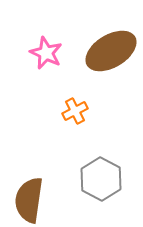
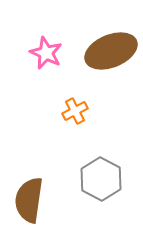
brown ellipse: rotated 9 degrees clockwise
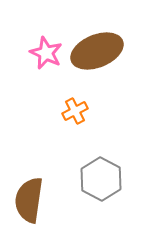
brown ellipse: moved 14 px left
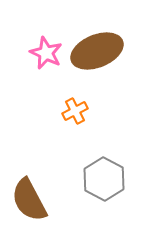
gray hexagon: moved 3 px right
brown semicircle: rotated 36 degrees counterclockwise
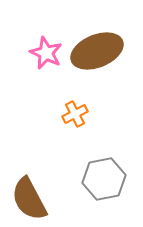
orange cross: moved 3 px down
gray hexagon: rotated 21 degrees clockwise
brown semicircle: moved 1 px up
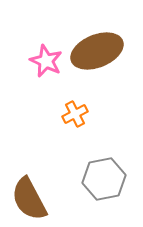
pink star: moved 8 px down
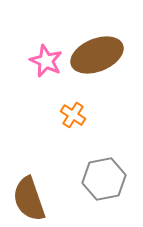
brown ellipse: moved 4 px down
orange cross: moved 2 px left, 1 px down; rotated 30 degrees counterclockwise
brown semicircle: rotated 9 degrees clockwise
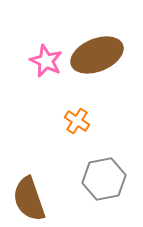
orange cross: moved 4 px right, 6 px down
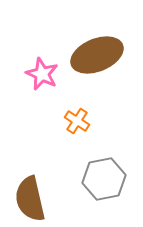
pink star: moved 4 px left, 13 px down
brown semicircle: moved 1 px right; rotated 6 degrees clockwise
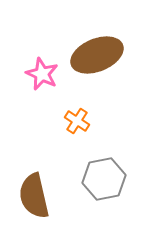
brown semicircle: moved 4 px right, 3 px up
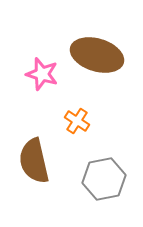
brown ellipse: rotated 39 degrees clockwise
pink star: rotated 8 degrees counterclockwise
brown semicircle: moved 35 px up
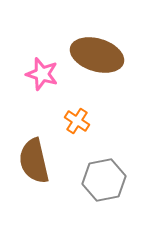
gray hexagon: moved 1 px down
